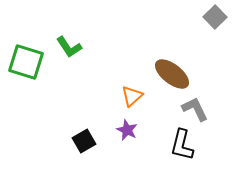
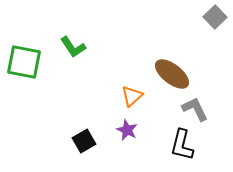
green L-shape: moved 4 px right
green square: moved 2 px left; rotated 6 degrees counterclockwise
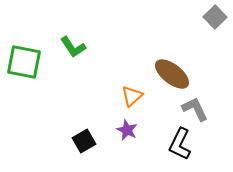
black L-shape: moved 2 px left, 1 px up; rotated 12 degrees clockwise
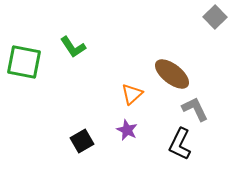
orange triangle: moved 2 px up
black square: moved 2 px left
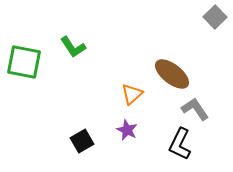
gray L-shape: rotated 8 degrees counterclockwise
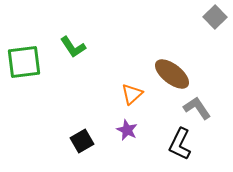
green square: rotated 18 degrees counterclockwise
gray L-shape: moved 2 px right, 1 px up
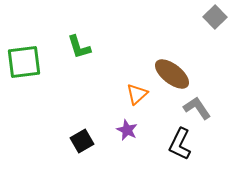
green L-shape: moved 6 px right; rotated 16 degrees clockwise
orange triangle: moved 5 px right
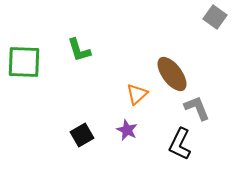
gray square: rotated 10 degrees counterclockwise
green L-shape: moved 3 px down
green square: rotated 9 degrees clockwise
brown ellipse: rotated 15 degrees clockwise
gray L-shape: rotated 12 degrees clockwise
black square: moved 6 px up
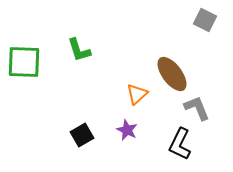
gray square: moved 10 px left, 3 px down; rotated 10 degrees counterclockwise
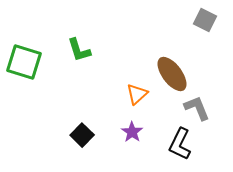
green square: rotated 15 degrees clockwise
purple star: moved 5 px right, 2 px down; rotated 10 degrees clockwise
black square: rotated 15 degrees counterclockwise
